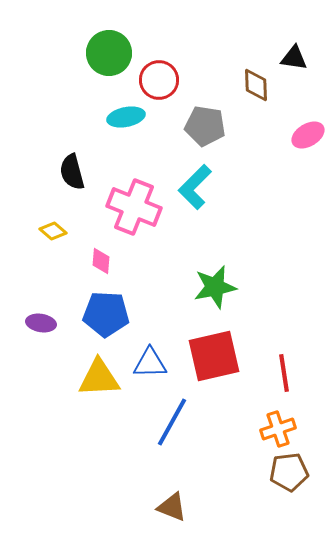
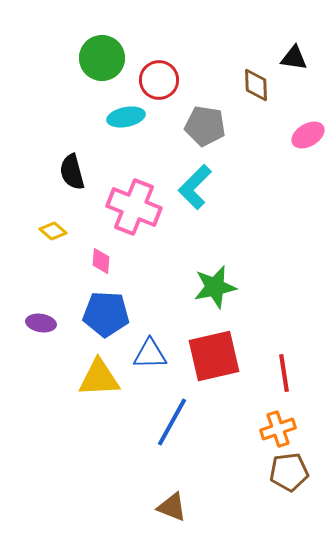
green circle: moved 7 px left, 5 px down
blue triangle: moved 9 px up
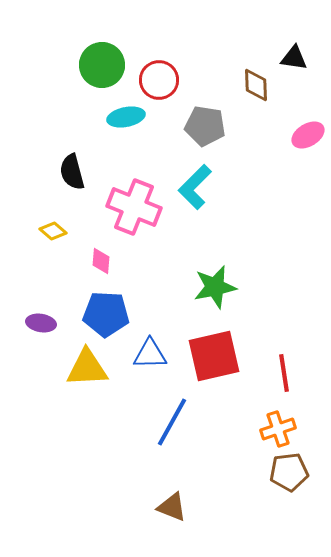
green circle: moved 7 px down
yellow triangle: moved 12 px left, 10 px up
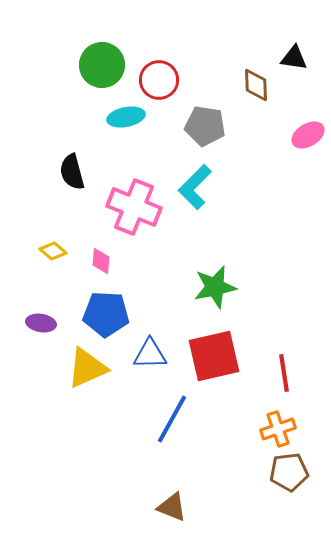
yellow diamond: moved 20 px down
yellow triangle: rotated 21 degrees counterclockwise
blue line: moved 3 px up
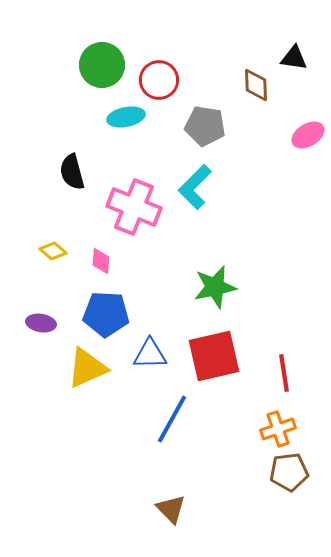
brown triangle: moved 1 px left, 2 px down; rotated 24 degrees clockwise
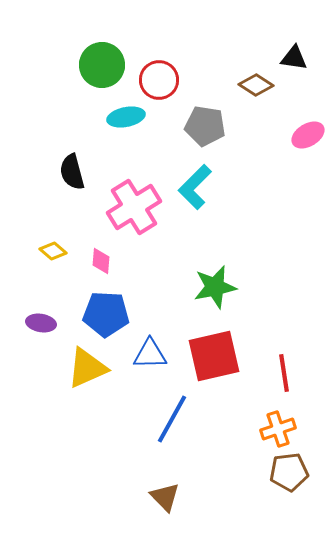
brown diamond: rotated 56 degrees counterclockwise
pink cross: rotated 36 degrees clockwise
brown triangle: moved 6 px left, 12 px up
